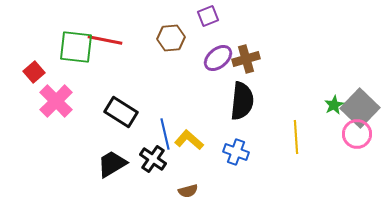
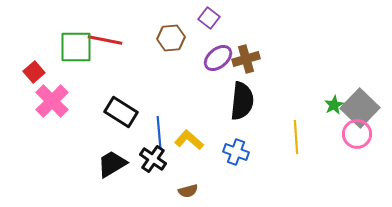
purple square: moved 1 px right, 2 px down; rotated 30 degrees counterclockwise
green square: rotated 6 degrees counterclockwise
pink cross: moved 4 px left
blue line: moved 6 px left, 2 px up; rotated 8 degrees clockwise
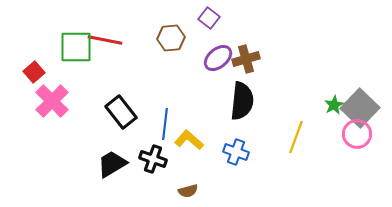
black rectangle: rotated 20 degrees clockwise
blue line: moved 6 px right, 8 px up; rotated 12 degrees clockwise
yellow line: rotated 24 degrees clockwise
black cross: rotated 16 degrees counterclockwise
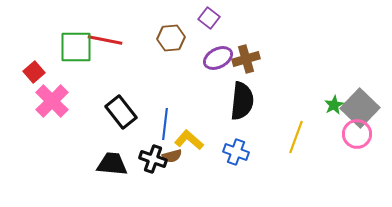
purple ellipse: rotated 12 degrees clockwise
black trapezoid: rotated 36 degrees clockwise
brown semicircle: moved 16 px left, 35 px up
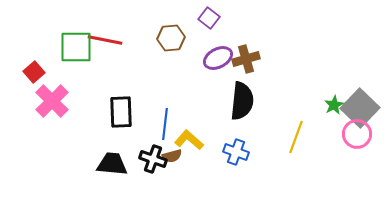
black rectangle: rotated 36 degrees clockwise
